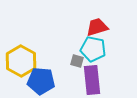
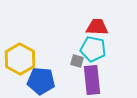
red trapezoid: rotated 20 degrees clockwise
yellow hexagon: moved 1 px left, 2 px up
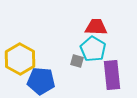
red trapezoid: moved 1 px left
cyan pentagon: rotated 20 degrees clockwise
purple rectangle: moved 20 px right, 5 px up
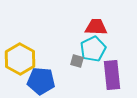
cyan pentagon: rotated 15 degrees clockwise
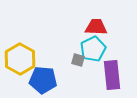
gray square: moved 1 px right, 1 px up
blue pentagon: moved 2 px right, 1 px up
